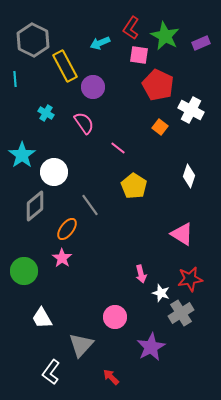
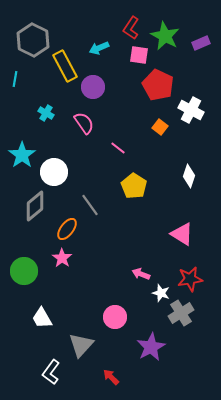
cyan arrow: moved 1 px left, 5 px down
cyan line: rotated 14 degrees clockwise
pink arrow: rotated 126 degrees clockwise
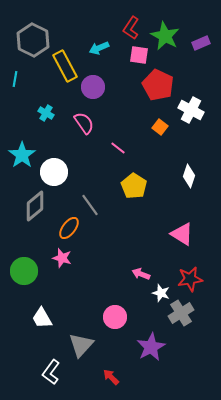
orange ellipse: moved 2 px right, 1 px up
pink star: rotated 18 degrees counterclockwise
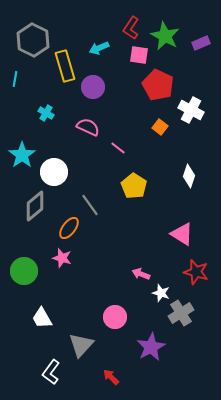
yellow rectangle: rotated 12 degrees clockwise
pink semicircle: moved 4 px right, 4 px down; rotated 30 degrees counterclockwise
red star: moved 6 px right, 7 px up; rotated 25 degrees clockwise
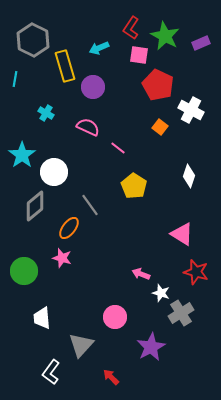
white trapezoid: rotated 25 degrees clockwise
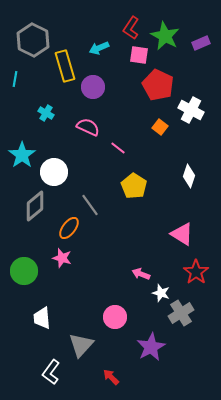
red star: rotated 20 degrees clockwise
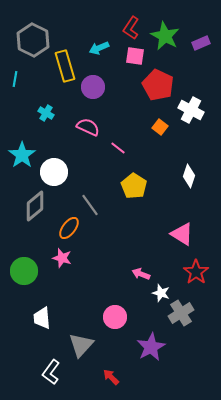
pink square: moved 4 px left, 1 px down
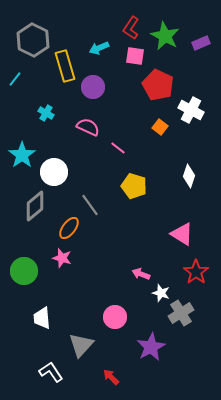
cyan line: rotated 28 degrees clockwise
yellow pentagon: rotated 15 degrees counterclockwise
white L-shape: rotated 110 degrees clockwise
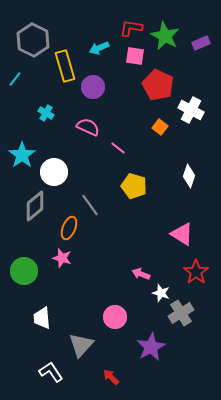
red L-shape: rotated 65 degrees clockwise
orange ellipse: rotated 15 degrees counterclockwise
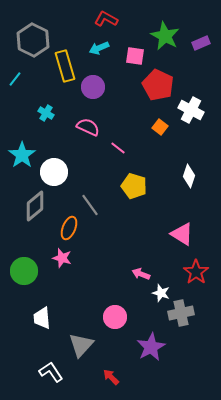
red L-shape: moved 25 px left, 9 px up; rotated 20 degrees clockwise
gray cross: rotated 20 degrees clockwise
